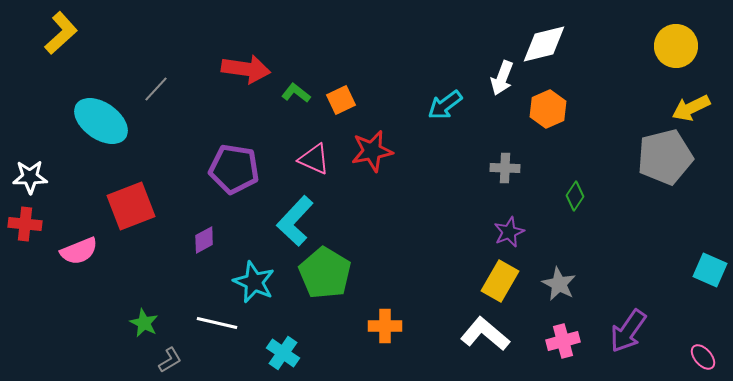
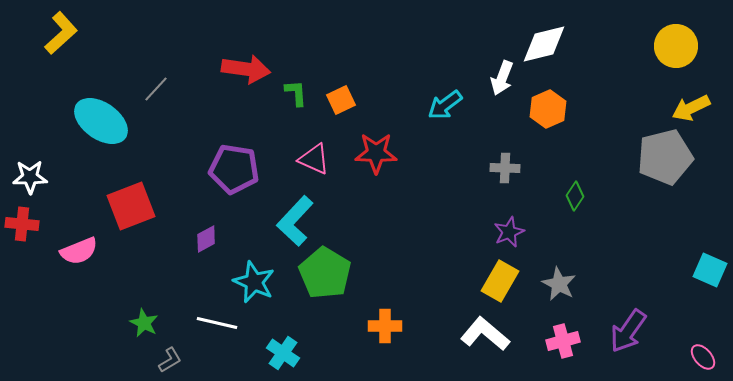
green L-shape: rotated 48 degrees clockwise
red star: moved 4 px right, 2 px down; rotated 12 degrees clockwise
red cross: moved 3 px left
purple diamond: moved 2 px right, 1 px up
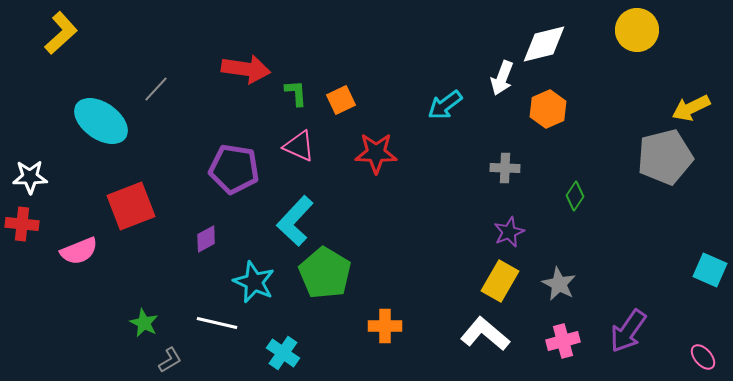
yellow circle: moved 39 px left, 16 px up
pink triangle: moved 15 px left, 13 px up
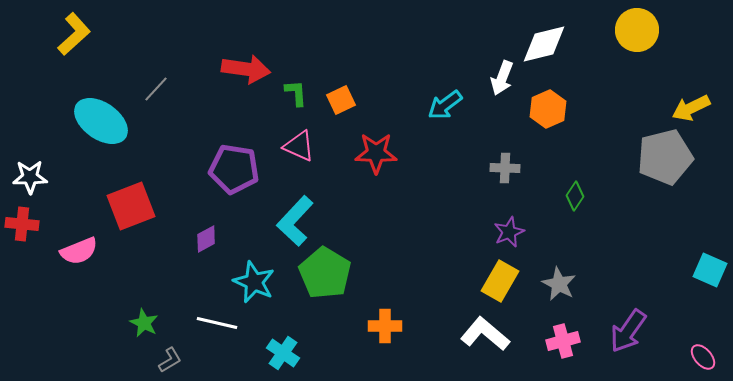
yellow L-shape: moved 13 px right, 1 px down
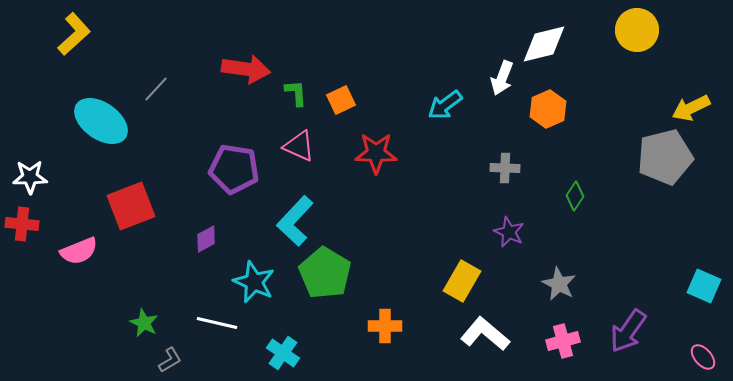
purple star: rotated 24 degrees counterclockwise
cyan square: moved 6 px left, 16 px down
yellow rectangle: moved 38 px left
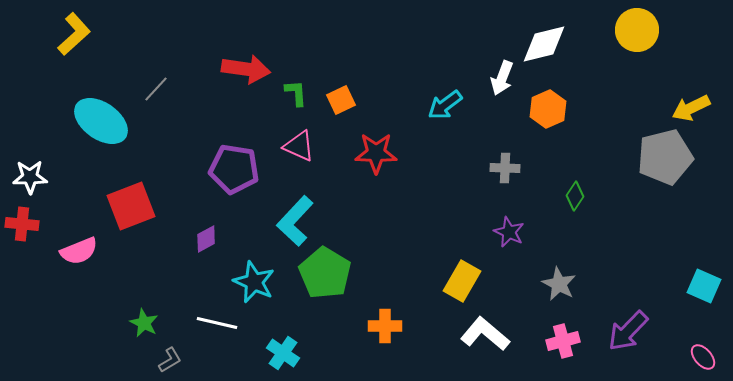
purple arrow: rotated 9 degrees clockwise
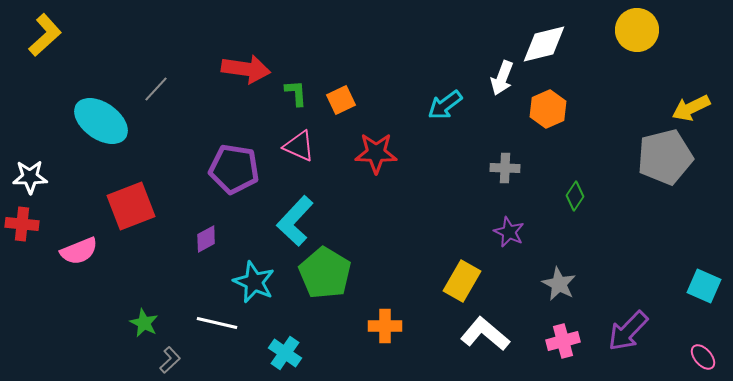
yellow L-shape: moved 29 px left, 1 px down
cyan cross: moved 2 px right
gray L-shape: rotated 12 degrees counterclockwise
